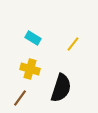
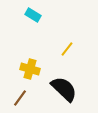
cyan rectangle: moved 23 px up
yellow line: moved 6 px left, 5 px down
black semicircle: moved 3 px right, 1 px down; rotated 64 degrees counterclockwise
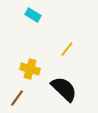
brown line: moved 3 px left
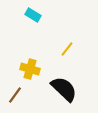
brown line: moved 2 px left, 3 px up
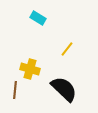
cyan rectangle: moved 5 px right, 3 px down
brown line: moved 5 px up; rotated 30 degrees counterclockwise
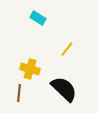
brown line: moved 4 px right, 3 px down
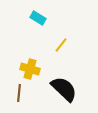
yellow line: moved 6 px left, 4 px up
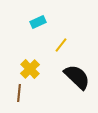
cyan rectangle: moved 4 px down; rotated 56 degrees counterclockwise
yellow cross: rotated 30 degrees clockwise
black semicircle: moved 13 px right, 12 px up
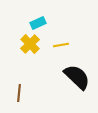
cyan rectangle: moved 1 px down
yellow line: rotated 42 degrees clockwise
yellow cross: moved 25 px up
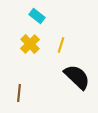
cyan rectangle: moved 1 px left, 7 px up; rotated 63 degrees clockwise
yellow line: rotated 63 degrees counterclockwise
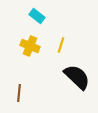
yellow cross: moved 2 px down; rotated 24 degrees counterclockwise
